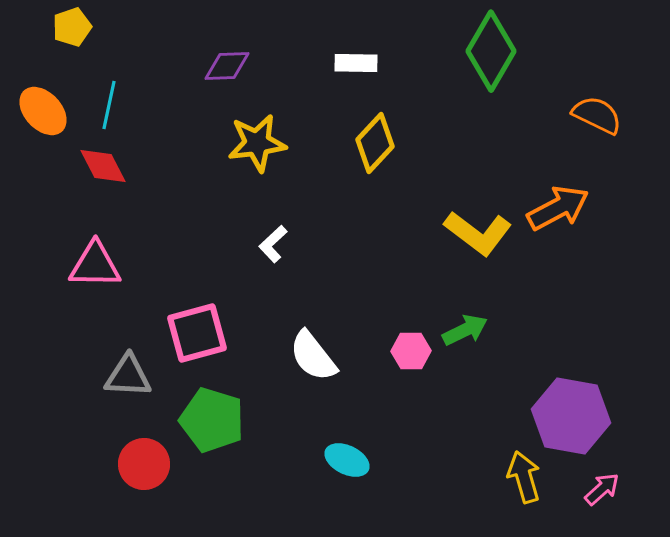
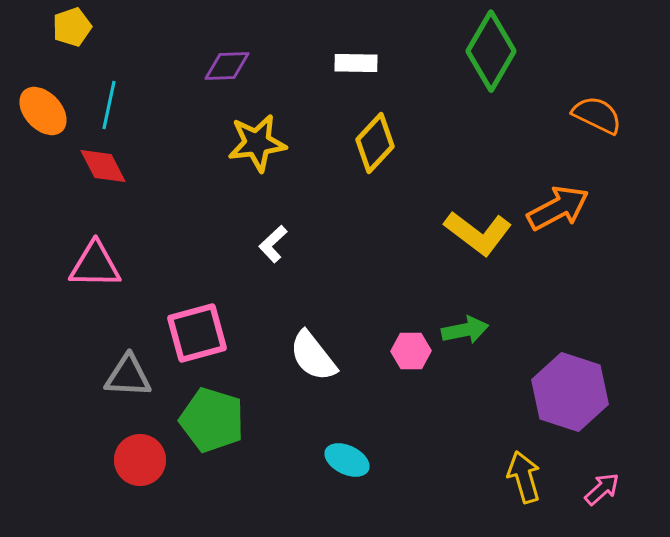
green arrow: rotated 15 degrees clockwise
purple hexagon: moved 1 px left, 24 px up; rotated 8 degrees clockwise
red circle: moved 4 px left, 4 px up
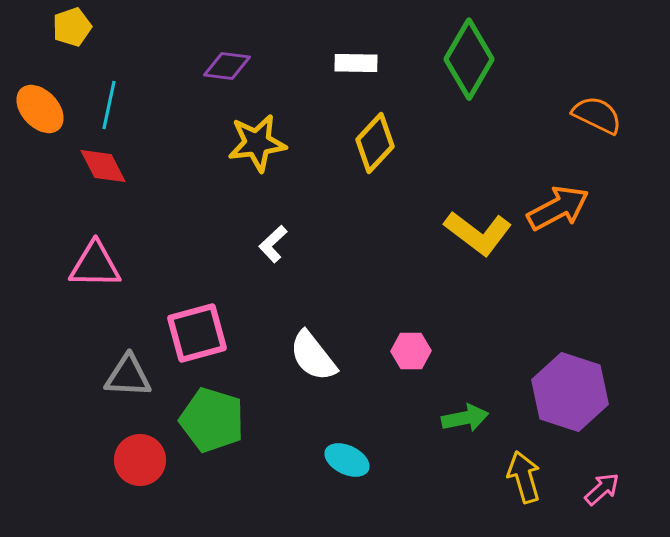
green diamond: moved 22 px left, 8 px down
purple diamond: rotated 9 degrees clockwise
orange ellipse: moved 3 px left, 2 px up
green arrow: moved 88 px down
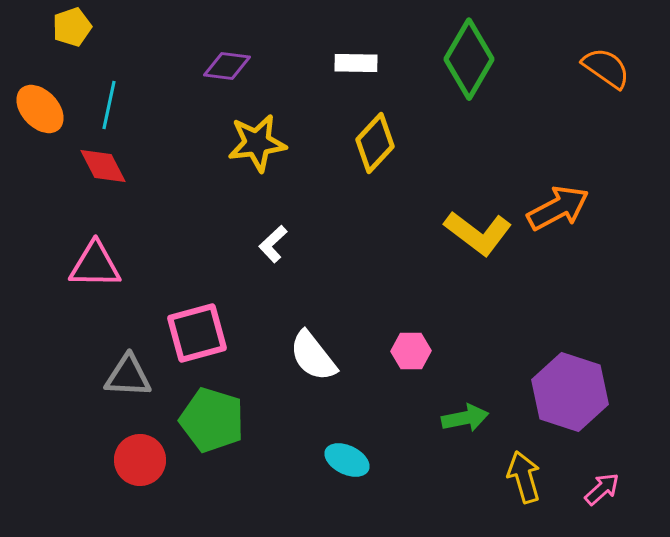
orange semicircle: moved 9 px right, 47 px up; rotated 9 degrees clockwise
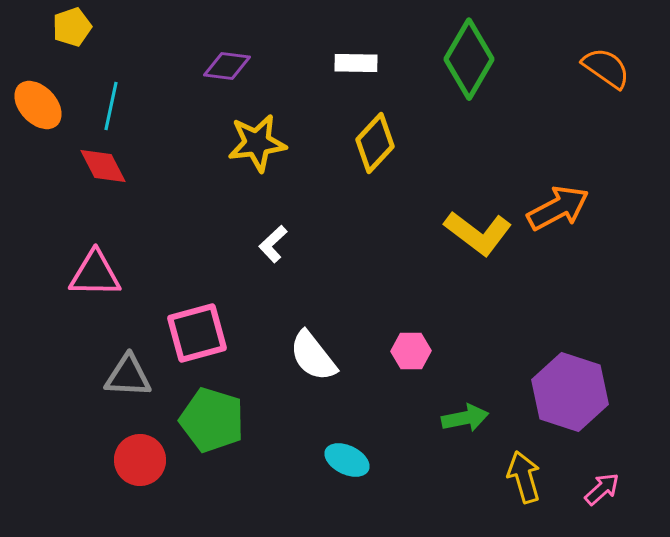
cyan line: moved 2 px right, 1 px down
orange ellipse: moved 2 px left, 4 px up
pink triangle: moved 9 px down
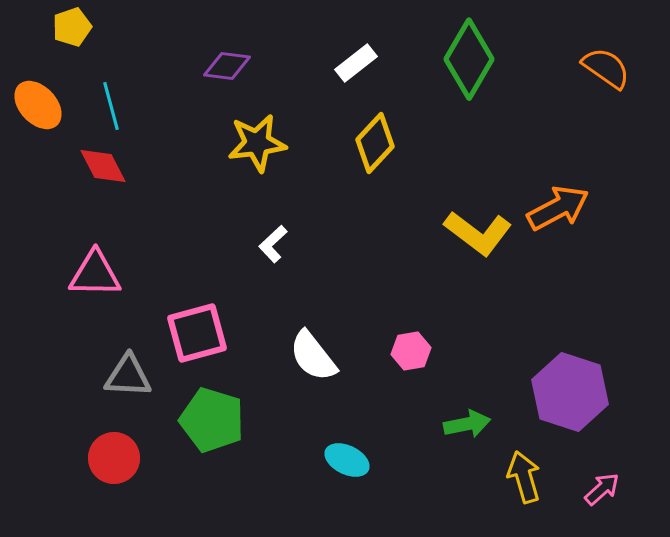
white rectangle: rotated 39 degrees counterclockwise
cyan line: rotated 27 degrees counterclockwise
pink hexagon: rotated 9 degrees counterclockwise
green arrow: moved 2 px right, 6 px down
red circle: moved 26 px left, 2 px up
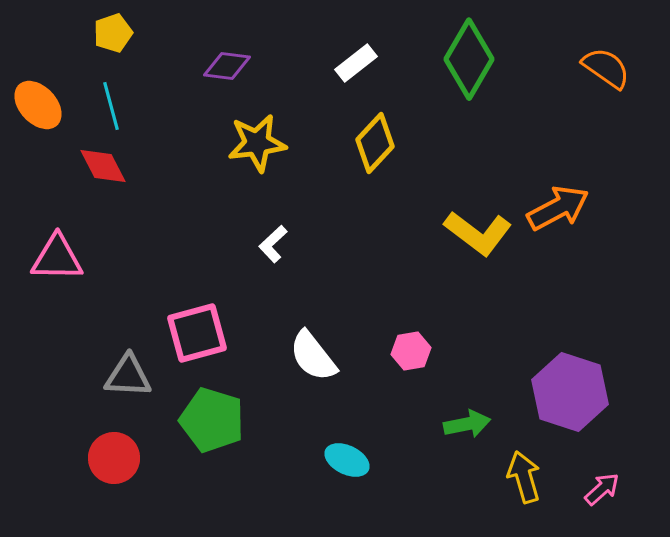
yellow pentagon: moved 41 px right, 6 px down
pink triangle: moved 38 px left, 16 px up
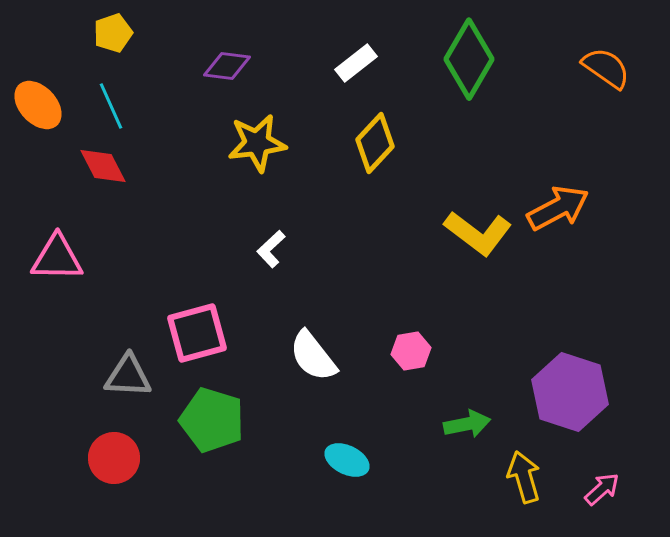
cyan line: rotated 9 degrees counterclockwise
white L-shape: moved 2 px left, 5 px down
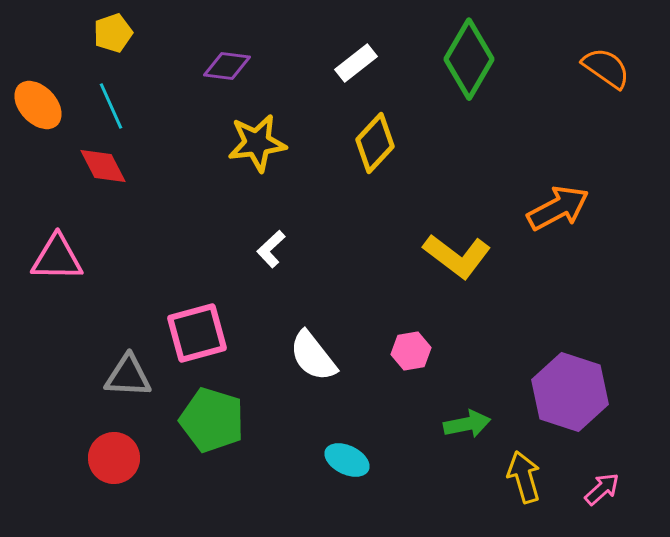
yellow L-shape: moved 21 px left, 23 px down
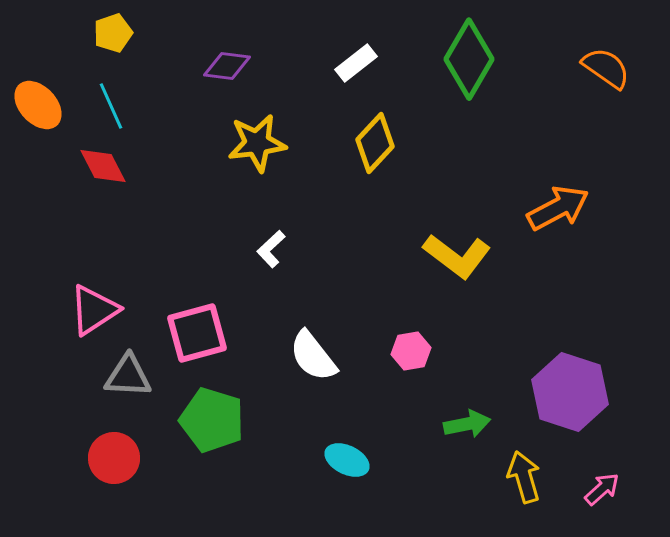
pink triangle: moved 37 px right, 52 px down; rotated 34 degrees counterclockwise
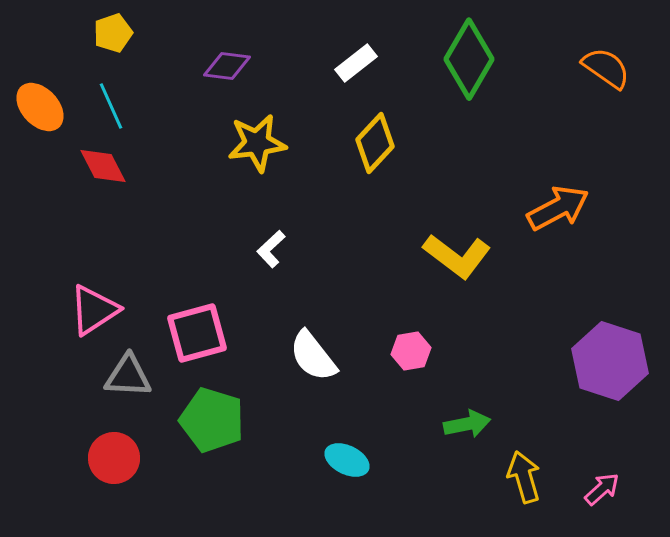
orange ellipse: moved 2 px right, 2 px down
purple hexagon: moved 40 px right, 31 px up
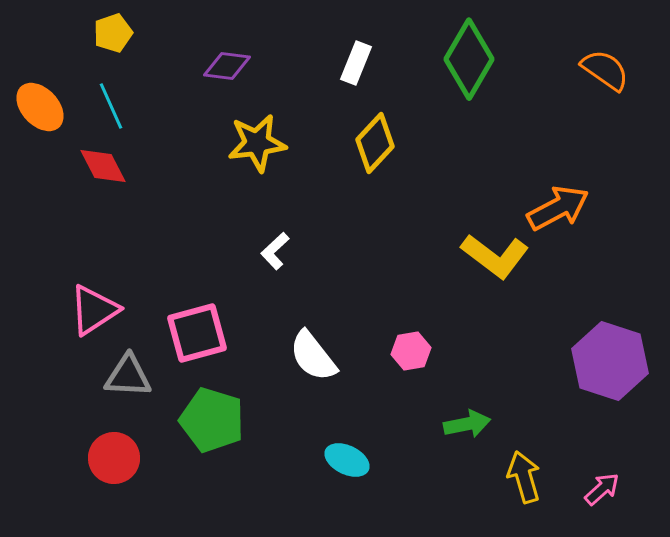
white rectangle: rotated 30 degrees counterclockwise
orange semicircle: moved 1 px left, 2 px down
white L-shape: moved 4 px right, 2 px down
yellow L-shape: moved 38 px right
